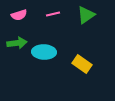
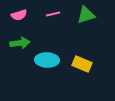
green triangle: rotated 18 degrees clockwise
green arrow: moved 3 px right
cyan ellipse: moved 3 px right, 8 px down
yellow rectangle: rotated 12 degrees counterclockwise
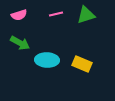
pink line: moved 3 px right
green arrow: rotated 36 degrees clockwise
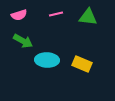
green triangle: moved 2 px right, 2 px down; rotated 24 degrees clockwise
green arrow: moved 3 px right, 2 px up
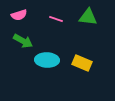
pink line: moved 5 px down; rotated 32 degrees clockwise
yellow rectangle: moved 1 px up
